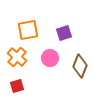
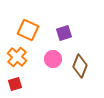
orange square: rotated 35 degrees clockwise
pink circle: moved 3 px right, 1 px down
red square: moved 2 px left, 2 px up
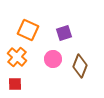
red square: rotated 16 degrees clockwise
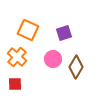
brown diamond: moved 4 px left, 1 px down; rotated 10 degrees clockwise
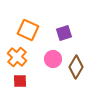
red square: moved 5 px right, 3 px up
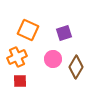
orange cross: rotated 24 degrees clockwise
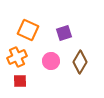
pink circle: moved 2 px left, 2 px down
brown diamond: moved 4 px right, 5 px up
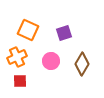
brown diamond: moved 2 px right, 2 px down
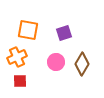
orange square: rotated 15 degrees counterclockwise
pink circle: moved 5 px right, 1 px down
